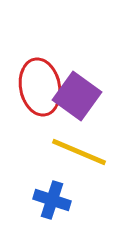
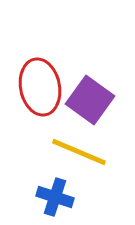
purple square: moved 13 px right, 4 px down
blue cross: moved 3 px right, 3 px up
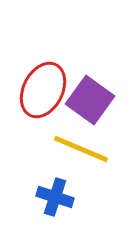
red ellipse: moved 3 px right, 3 px down; rotated 38 degrees clockwise
yellow line: moved 2 px right, 3 px up
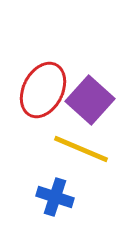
purple square: rotated 6 degrees clockwise
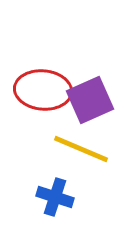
red ellipse: rotated 68 degrees clockwise
purple square: rotated 24 degrees clockwise
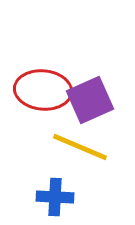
yellow line: moved 1 px left, 2 px up
blue cross: rotated 15 degrees counterclockwise
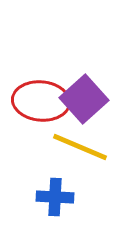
red ellipse: moved 2 px left, 11 px down
purple square: moved 6 px left, 1 px up; rotated 18 degrees counterclockwise
